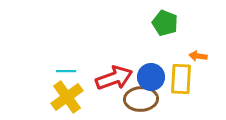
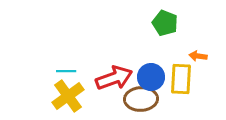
yellow cross: moved 1 px right, 1 px up
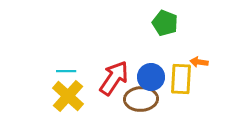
orange arrow: moved 1 px right, 6 px down
red arrow: rotated 36 degrees counterclockwise
yellow cross: rotated 12 degrees counterclockwise
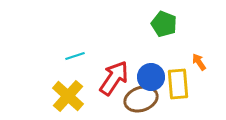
green pentagon: moved 1 px left, 1 px down
orange arrow: rotated 48 degrees clockwise
cyan line: moved 9 px right, 15 px up; rotated 18 degrees counterclockwise
yellow rectangle: moved 3 px left, 5 px down; rotated 8 degrees counterclockwise
brown ellipse: rotated 16 degrees counterclockwise
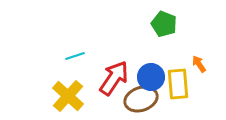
orange arrow: moved 2 px down
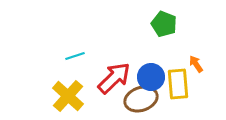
orange arrow: moved 3 px left
red arrow: rotated 12 degrees clockwise
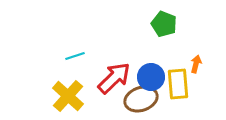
orange arrow: rotated 48 degrees clockwise
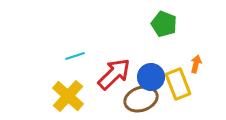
red arrow: moved 4 px up
yellow rectangle: rotated 16 degrees counterclockwise
